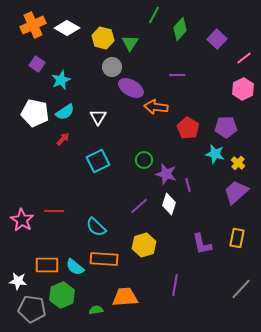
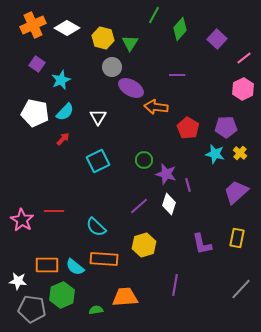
cyan semicircle at (65, 112): rotated 12 degrees counterclockwise
yellow cross at (238, 163): moved 2 px right, 10 px up
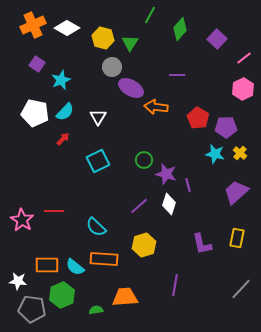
green line at (154, 15): moved 4 px left
red pentagon at (188, 128): moved 10 px right, 10 px up
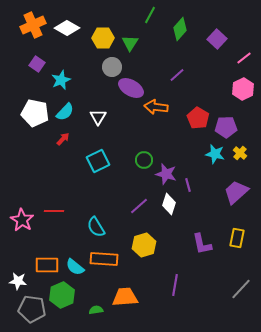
yellow hexagon at (103, 38): rotated 15 degrees counterclockwise
purple line at (177, 75): rotated 42 degrees counterclockwise
cyan semicircle at (96, 227): rotated 15 degrees clockwise
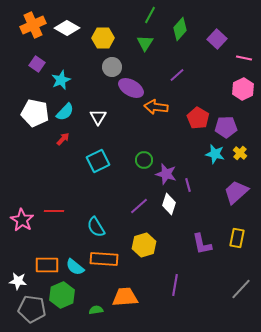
green triangle at (130, 43): moved 15 px right
pink line at (244, 58): rotated 49 degrees clockwise
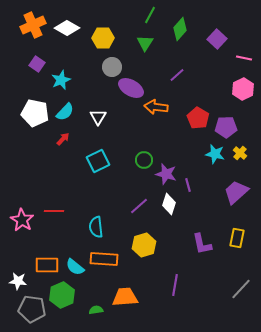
cyan semicircle at (96, 227): rotated 25 degrees clockwise
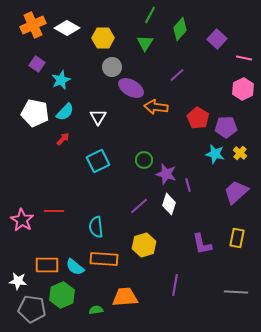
gray line at (241, 289): moved 5 px left, 3 px down; rotated 50 degrees clockwise
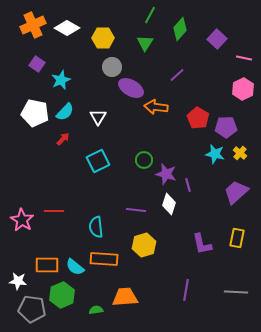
purple line at (139, 206): moved 3 px left, 4 px down; rotated 48 degrees clockwise
purple line at (175, 285): moved 11 px right, 5 px down
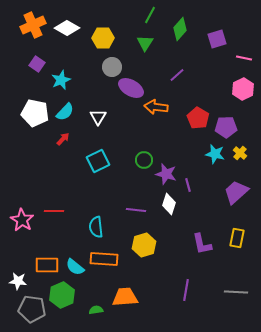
purple square at (217, 39): rotated 30 degrees clockwise
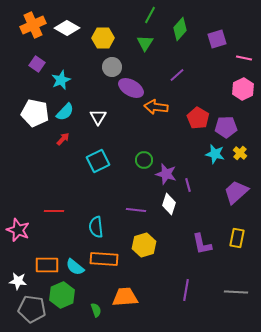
pink star at (22, 220): moved 4 px left, 10 px down; rotated 10 degrees counterclockwise
green semicircle at (96, 310): rotated 80 degrees clockwise
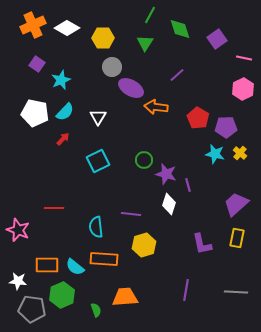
green diamond at (180, 29): rotated 60 degrees counterclockwise
purple square at (217, 39): rotated 18 degrees counterclockwise
purple trapezoid at (236, 192): moved 12 px down
purple line at (136, 210): moved 5 px left, 4 px down
red line at (54, 211): moved 3 px up
